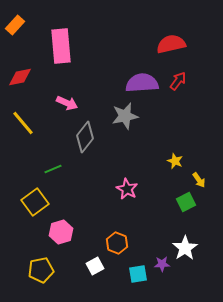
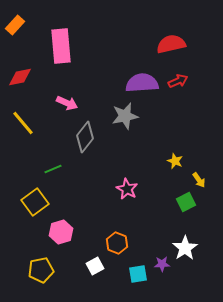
red arrow: rotated 30 degrees clockwise
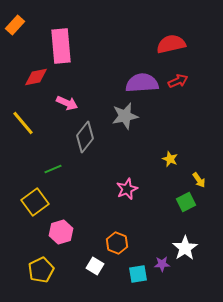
red diamond: moved 16 px right
yellow star: moved 5 px left, 2 px up
pink star: rotated 20 degrees clockwise
white square: rotated 30 degrees counterclockwise
yellow pentagon: rotated 15 degrees counterclockwise
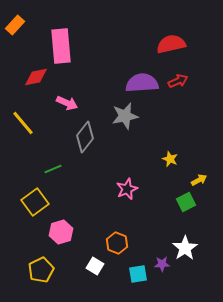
yellow arrow: rotated 84 degrees counterclockwise
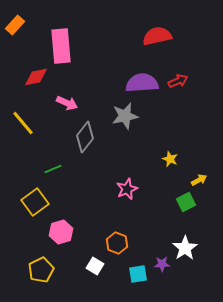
red semicircle: moved 14 px left, 8 px up
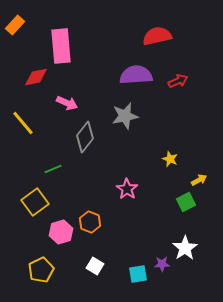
purple semicircle: moved 6 px left, 8 px up
pink star: rotated 15 degrees counterclockwise
orange hexagon: moved 27 px left, 21 px up
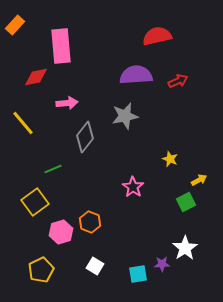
pink arrow: rotated 30 degrees counterclockwise
pink star: moved 6 px right, 2 px up
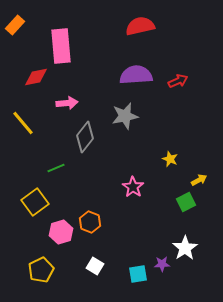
red semicircle: moved 17 px left, 10 px up
green line: moved 3 px right, 1 px up
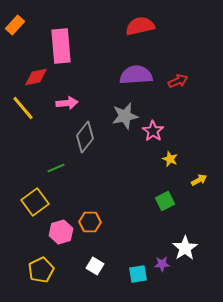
yellow line: moved 15 px up
pink star: moved 20 px right, 56 px up
green square: moved 21 px left, 1 px up
orange hexagon: rotated 20 degrees counterclockwise
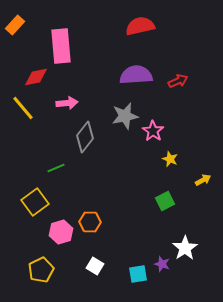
yellow arrow: moved 4 px right
purple star: rotated 21 degrees clockwise
